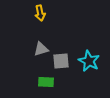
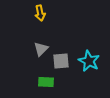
gray triangle: rotated 28 degrees counterclockwise
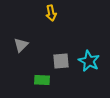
yellow arrow: moved 11 px right
gray triangle: moved 20 px left, 4 px up
green rectangle: moved 4 px left, 2 px up
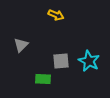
yellow arrow: moved 5 px right, 2 px down; rotated 56 degrees counterclockwise
green rectangle: moved 1 px right, 1 px up
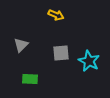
gray square: moved 8 px up
green rectangle: moved 13 px left
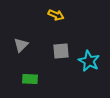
gray square: moved 2 px up
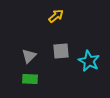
yellow arrow: moved 1 px down; rotated 63 degrees counterclockwise
gray triangle: moved 8 px right, 11 px down
